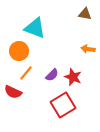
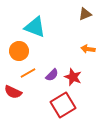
brown triangle: rotated 32 degrees counterclockwise
cyan triangle: moved 1 px up
orange line: moved 2 px right; rotated 21 degrees clockwise
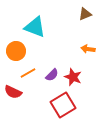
orange circle: moved 3 px left
